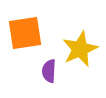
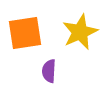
yellow star: moved 17 px up
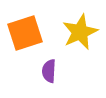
orange square: rotated 9 degrees counterclockwise
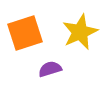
purple semicircle: moved 1 px right, 2 px up; rotated 70 degrees clockwise
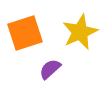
purple semicircle: rotated 25 degrees counterclockwise
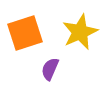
purple semicircle: rotated 25 degrees counterclockwise
